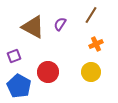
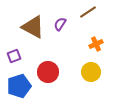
brown line: moved 3 px left, 3 px up; rotated 24 degrees clockwise
blue pentagon: rotated 25 degrees clockwise
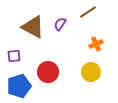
purple square: rotated 16 degrees clockwise
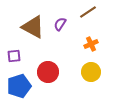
orange cross: moved 5 px left
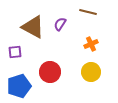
brown line: rotated 48 degrees clockwise
purple square: moved 1 px right, 4 px up
red circle: moved 2 px right
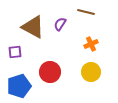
brown line: moved 2 px left
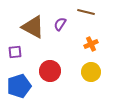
red circle: moved 1 px up
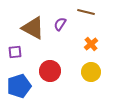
brown triangle: moved 1 px down
orange cross: rotated 16 degrees counterclockwise
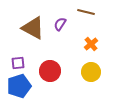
purple square: moved 3 px right, 11 px down
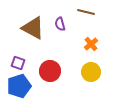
purple semicircle: rotated 48 degrees counterclockwise
purple square: rotated 24 degrees clockwise
